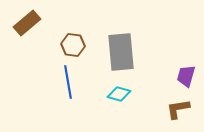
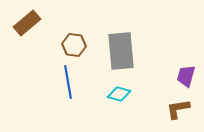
brown hexagon: moved 1 px right
gray rectangle: moved 1 px up
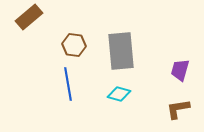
brown rectangle: moved 2 px right, 6 px up
purple trapezoid: moved 6 px left, 6 px up
blue line: moved 2 px down
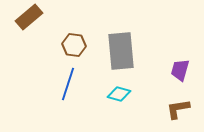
blue line: rotated 28 degrees clockwise
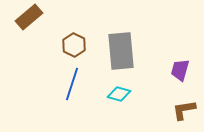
brown hexagon: rotated 20 degrees clockwise
blue line: moved 4 px right
brown L-shape: moved 6 px right, 1 px down
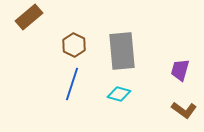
gray rectangle: moved 1 px right
brown L-shape: rotated 135 degrees counterclockwise
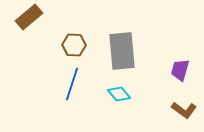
brown hexagon: rotated 25 degrees counterclockwise
cyan diamond: rotated 35 degrees clockwise
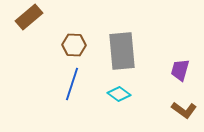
cyan diamond: rotated 15 degrees counterclockwise
